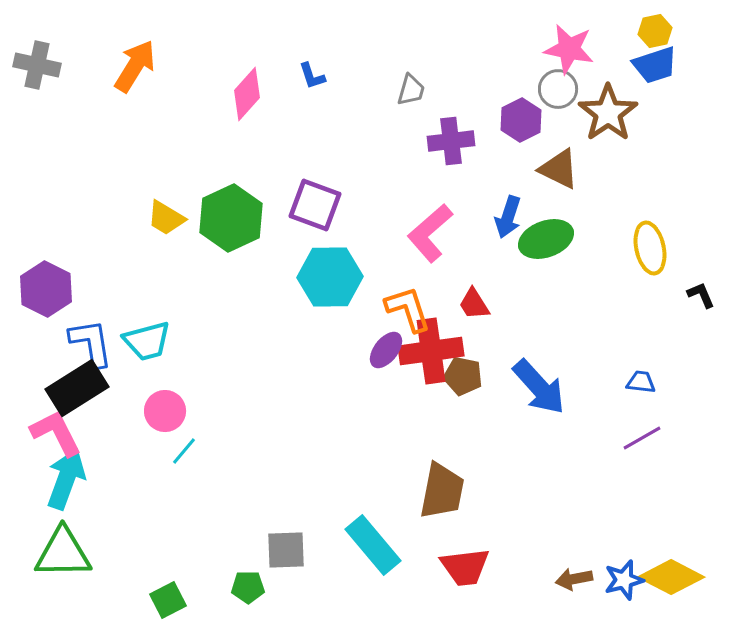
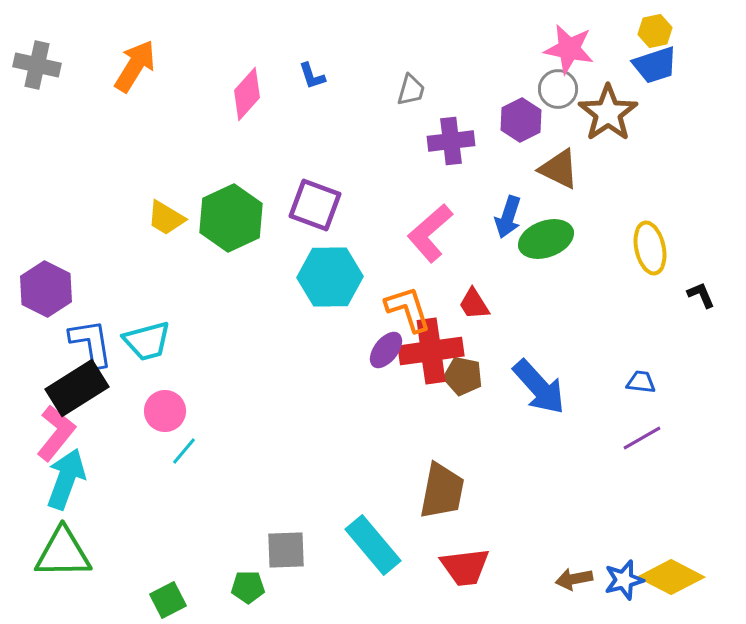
pink L-shape at (56, 433): rotated 66 degrees clockwise
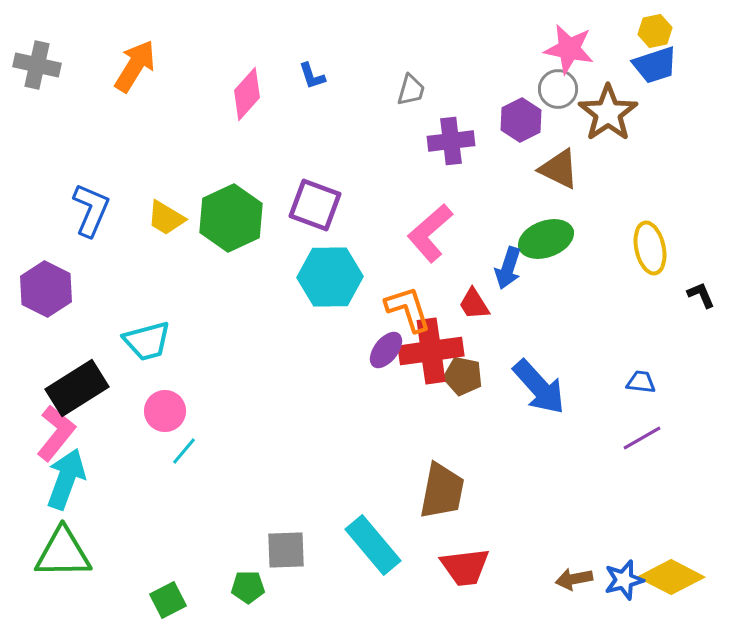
blue arrow at (508, 217): moved 51 px down
blue L-shape at (91, 343): moved 133 px up; rotated 32 degrees clockwise
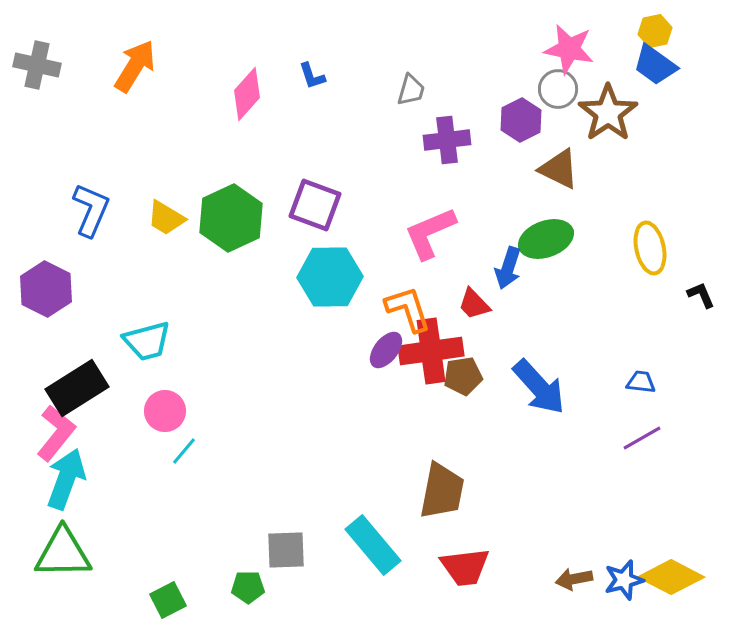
blue trapezoid at (655, 65): rotated 54 degrees clockwise
purple cross at (451, 141): moved 4 px left, 1 px up
pink L-shape at (430, 233): rotated 18 degrees clockwise
red trapezoid at (474, 304): rotated 12 degrees counterclockwise
brown pentagon at (463, 376): rotated 21 degrees counterclockwise
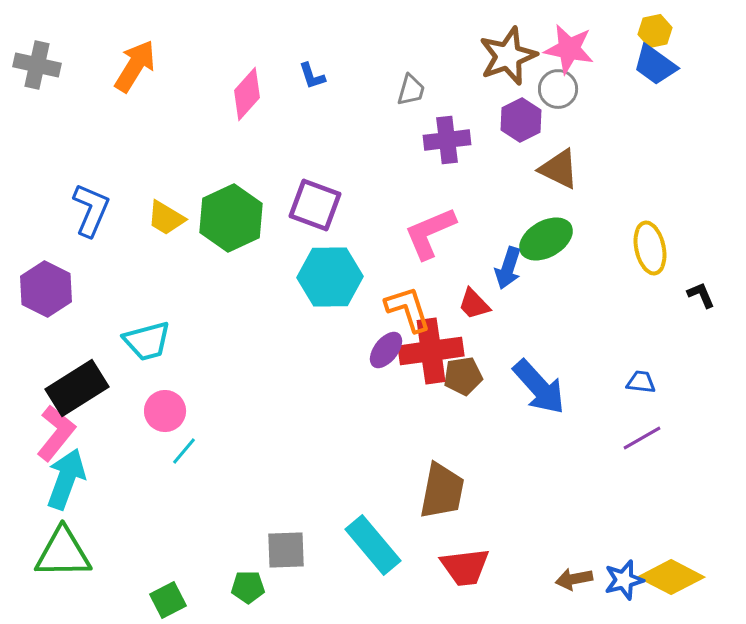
brown star at (608, 113): moved 100 px left, 57 px up; rotated 14 degrees clockwise
green ellipse at (546, 239): rotated 10 degrees counterclockwise
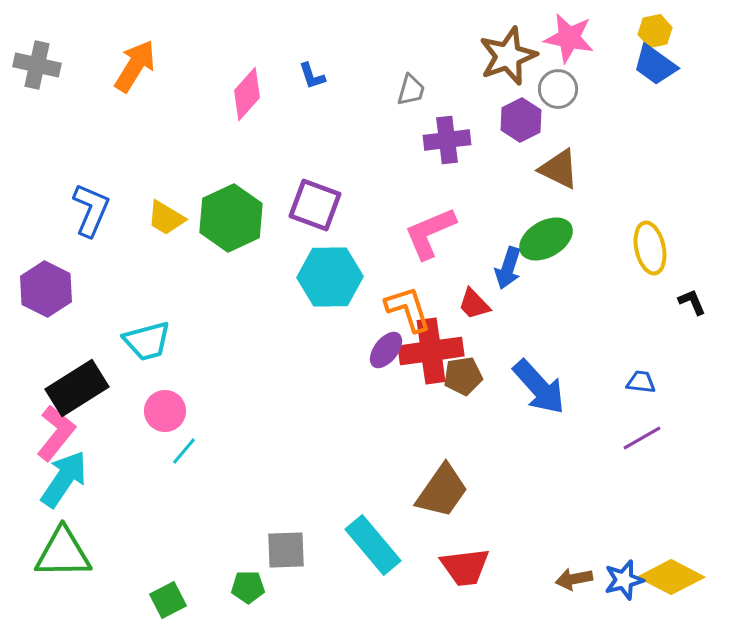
pink star at (569, 49): moved 11 px up
black L-shape at (701, 295): moved 9 px left, 7 px down
cyan arrow at (66, 479): moved 2 px left; rotated 14 degrees clockwise
brown trapezoid at (442, 491): rotated 24 degrees clockwise
